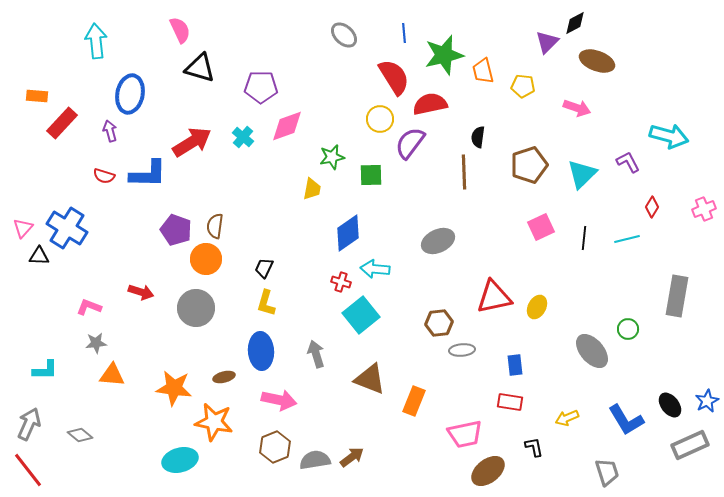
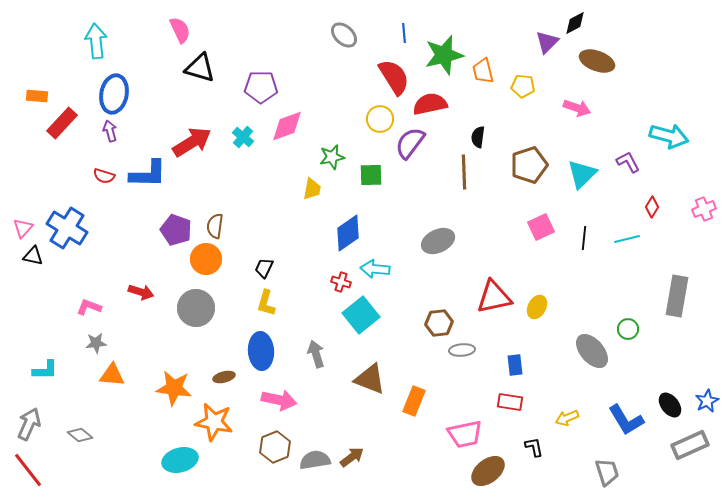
blue ellipse at (130, 94): moved 16 px left
black triangle at (39, 256): moved 6 px left; rotated 10 degrees clockwise
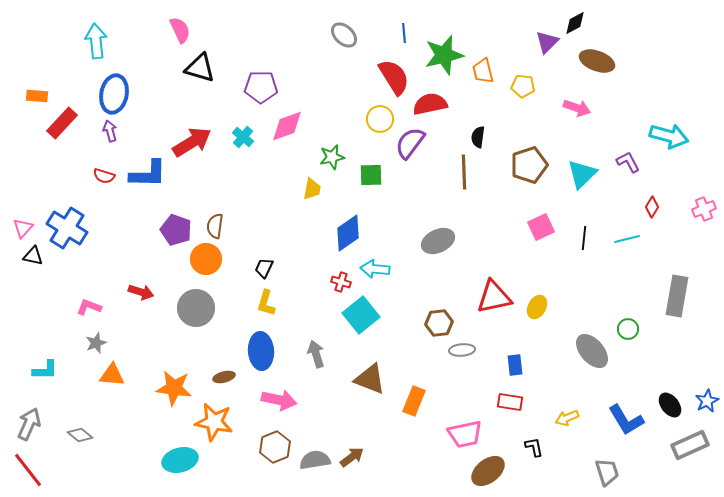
gray star at (96, 343): rotated 15 degrees counterclockwise
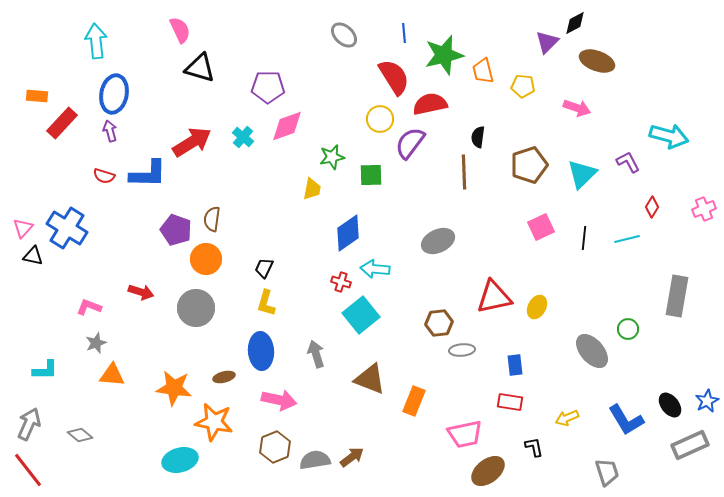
purple pentagon at (261, 87): moved 7 px right
brown semicircle at (215, 226): moved 3 px left, 7 px up
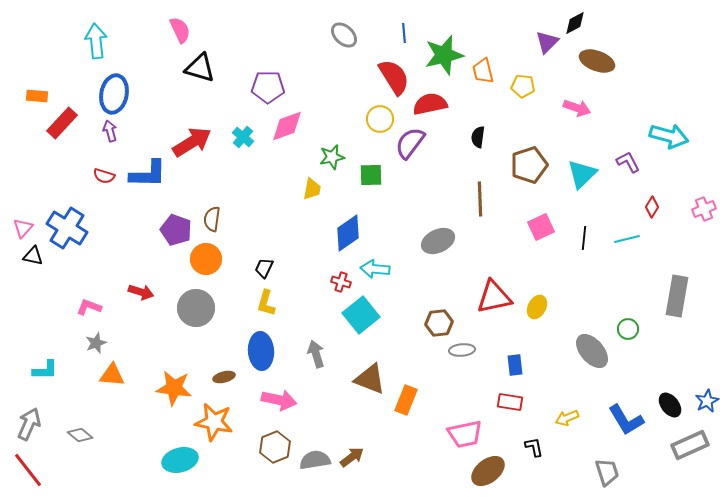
brown line at (464, 172): moved 16 px right, 27 px down
orange rectangle at (414, 401): moved 8 px left, 1 px up
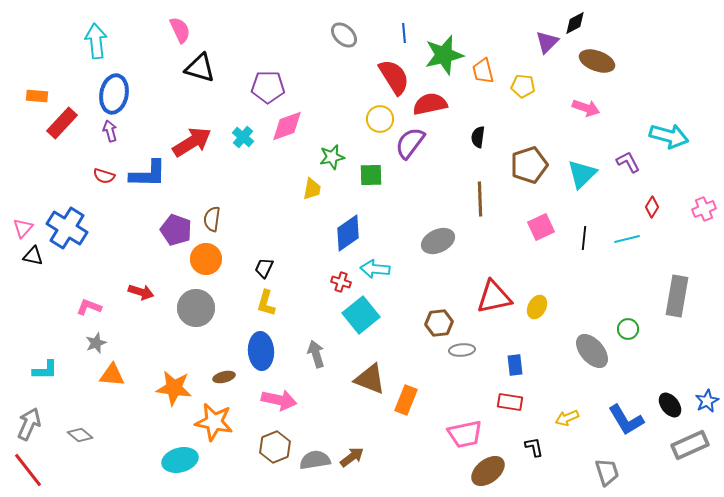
pink arrow at (577, 108): moved 9 px right
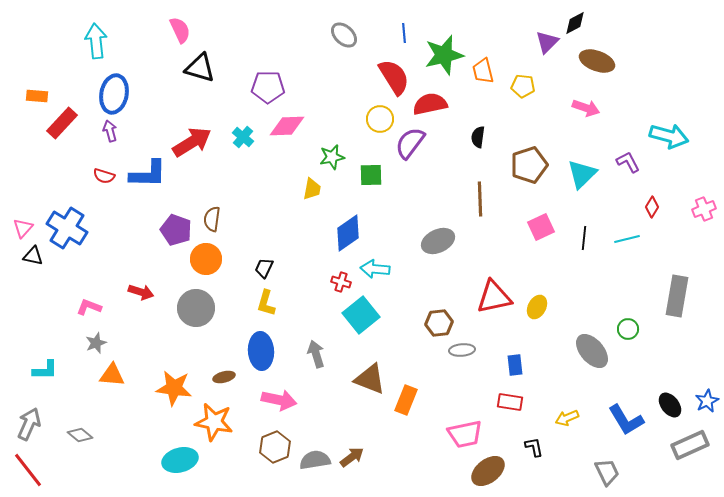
pink diamond at (287, 126): rotated 18 degrees clockwise
gray trapezoid at (607, 472): rotated 8 degrees counterclockwise
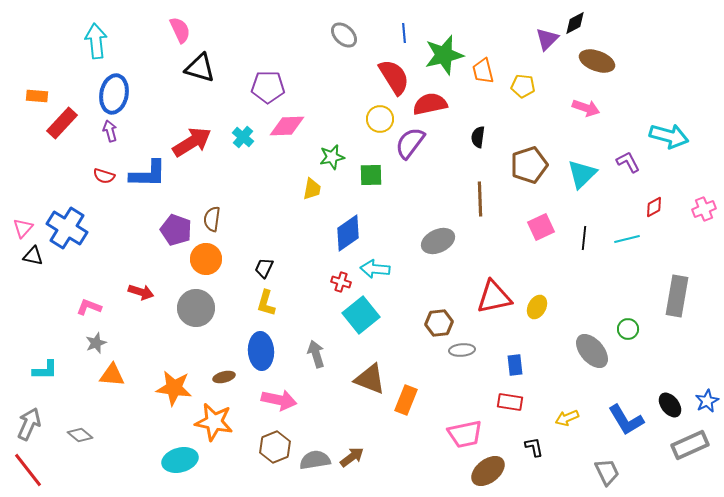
purple triangle at (547, 42): moved 3 px up
red diamond at (652, 207): moved 2 px right; rotated 30 degrees clockwise
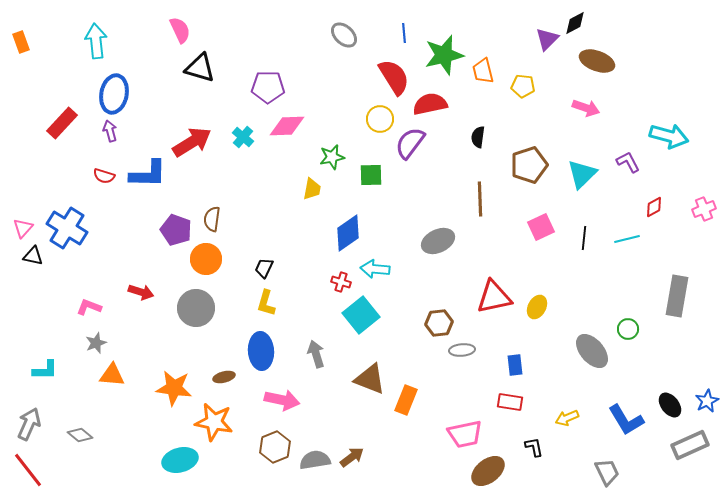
orange rectangle at (37, 96): moved 16 px left, 54 px up; rotated 65 degrees clockwise
pink arrow at (279, 400): moved 3 px right
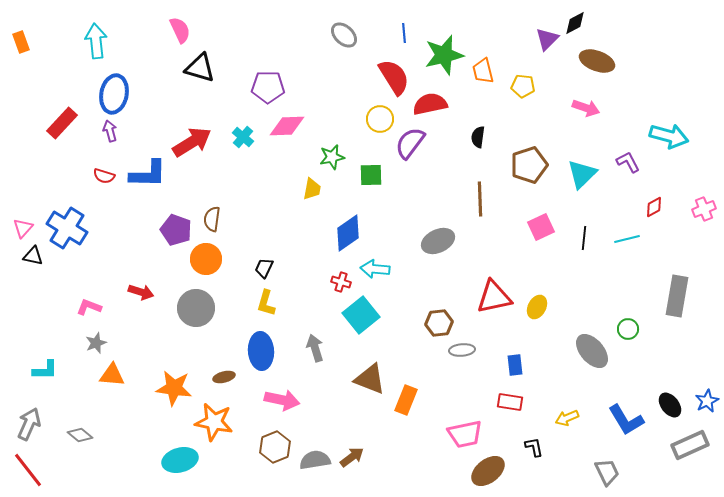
gray arrow at (316, 354): moved 1 px left, 6 px up
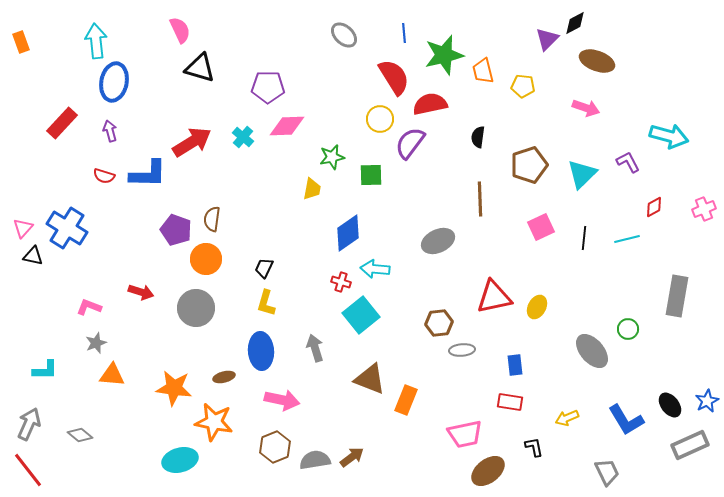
blue ellipse at (114, 94): moved 12 px up
